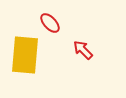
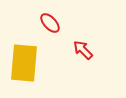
yellow rectangle: moved 1 px left, 8 px down
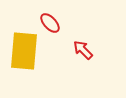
yellow rectangle: moved 12 px up
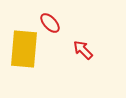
yellow rectangle: moved 2 px up
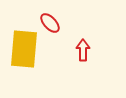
red arrow: rotated 45 degrees clockwise
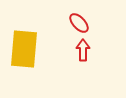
red ellipse: moved 29 px right
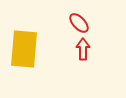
red arrow: moved 1 px up
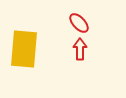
red arrow: moved 3 px left
